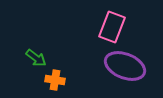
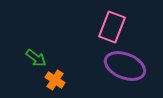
orange cross: rotated 24 degrees clockwise
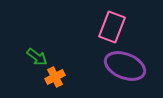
green arrow: moved 1 px right, 1 px up
orange cross: moved 3 px up; rotated 30 degrees clockwise
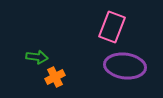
green arrow: rotated 30 degrees counterclockwise
purple ellipse: rotated 15 degrees counterclockwise
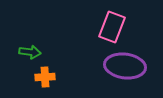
green arrow: moved 7 px left, 5 px up
orange cross: moved 10 px left; rotated 24 degrees clockwise
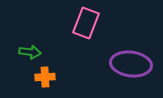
pink rectangle: moved 26 px left, 4 px up
purple ellipse: moved 6 px right, 2 px up
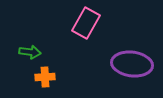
pink rectangle: rotated 8 degrees clockwise
purple ellipse: moved 1 px right
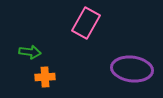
purple ellipse: moved 5 px down
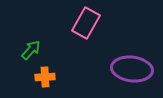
green arrow: moved 1 px right, 2 px up; rotated 55 degrees counterclockwise
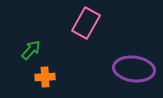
purple ellipse: moved 2 px right
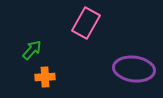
green arrow: moved 1 px right
